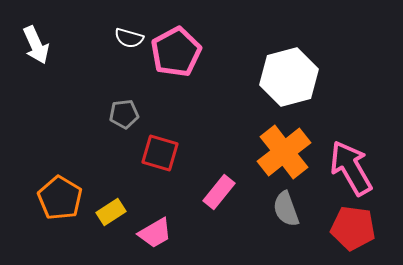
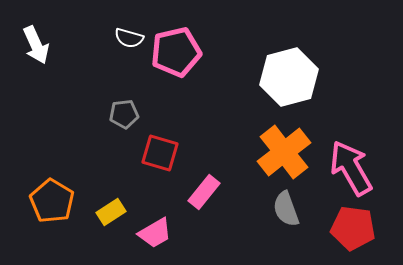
pink pentagon: rotated 15 degrees clockwise
pink rectangle: moved 15 px left
orange pentagon: moved 8 px left, 3 px down
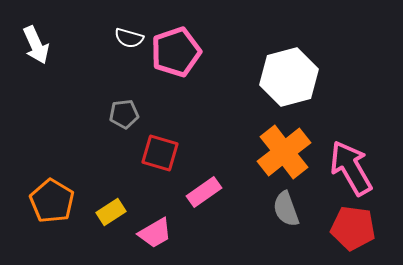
pink pentagon: rotated 6 degrees counterclockwise
pink rectangle: rotated 16 degrees clockwise
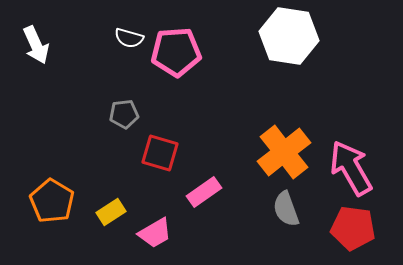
pink pentagon: rotated 15 degrees clockwise
white hexagon: moved 41 px up; rotated 24 degrees clockwise
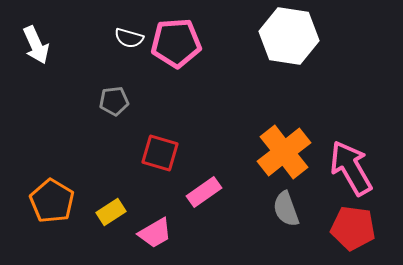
pink pentagon: moved 9 px up
gray pentagon: moved 10 px left, 13 px up
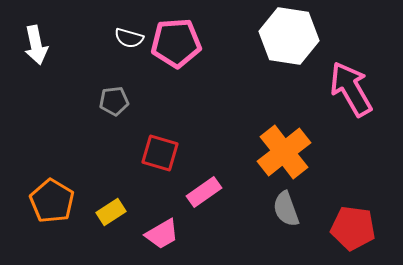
white arrow: rotated 12 degrees clockwise
pink arrow: moved 79 px up
pink trapezoid: moved 7 px right, 1 px down
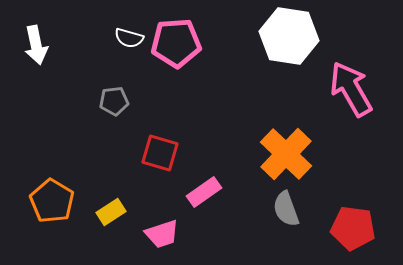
orange cross: moved 2 px right, 2 px down; rotated 8 degrees counterclockwise
pink trapezoid: rotated 12 degrees clockwise
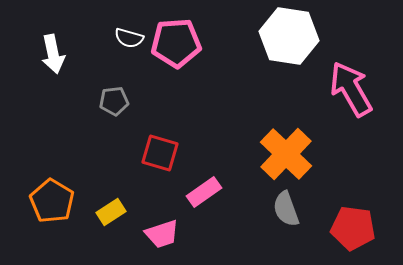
white arrow: moved 17 px right, 9 px down
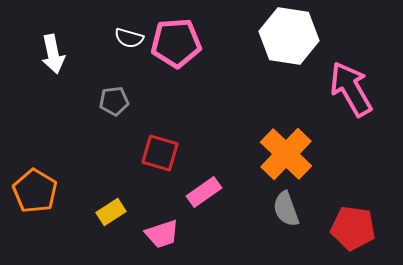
orange pentagon: moved 17 px left, 10 px up
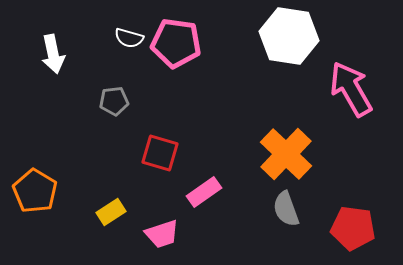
pink pentagon: rotated 12 degrees clockwise
